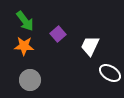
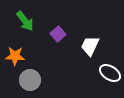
orange star: moved 9 px left, 10 px down
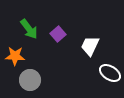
green arrow: moved 4 px right, 8 px down
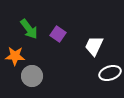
purple square: rotated 14 degrees counterclockwise
white trapezoid: moved 4 px right
white ellipse: rotated 50 degrees counterclockwise
gray circle: moved 2 px right, 4 px up
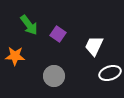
green arrow: moved 4 px up
gray circle: moved 22 px right
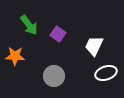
white ellipse: moved 4 px left
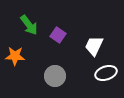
purple square: moved 1 px down
gray circle: moved 1 px right
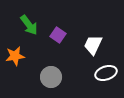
white trapezoid: moved 1 px left, 1 px up
orange star: rotated 12 degrees counterclockwise
gray circle: moved 4 px left, 1 px down
